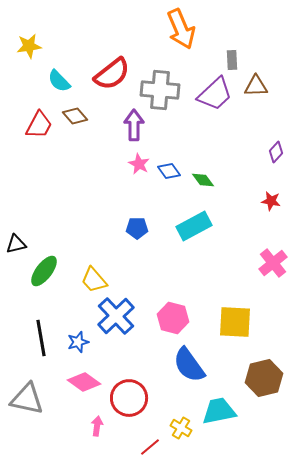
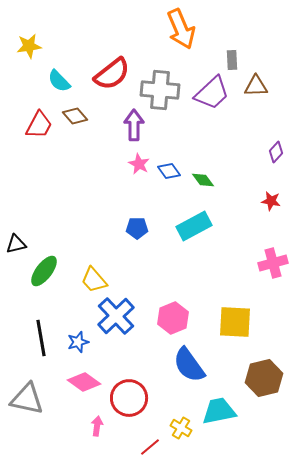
purple trapezoid: moved 3 px left, 1 px up
pink cross: rotated 24 degrees clockwise
pink hexagon: rotated 24 degrees clockwise
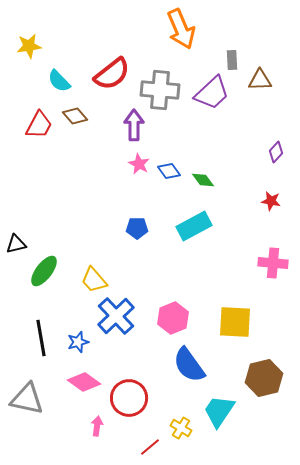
brown triangle: moved 4 px right, 6 px up
pink cross: rotated 20 degrees clockwise
cyan trapezoid: rotated 45 degrees counterclockwise
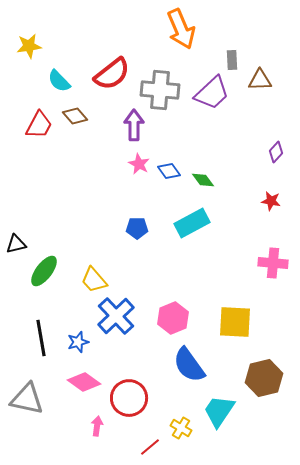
cyan rectangle: moved 2 px left, 3 px up
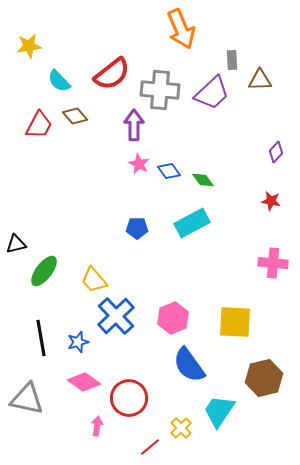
yellow cross: rotated 15 degrees clockwise
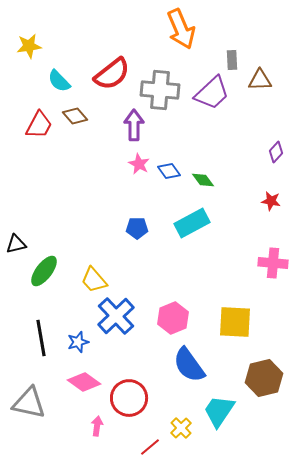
gray triangle: moved 2 px right, 4 px down
